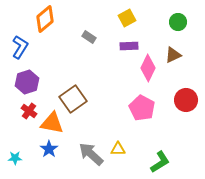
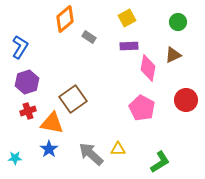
orange diamond: moved 20 px right
pink diamond: rotated 16 degrees counterclockwise
red cross: moved 1 px left; rotated 35 degrees clockwise
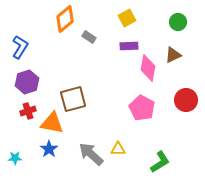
brown square: rotated 20 degrees clockwise
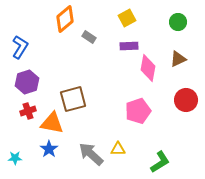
brown triangle: moved 5 px right, 4 px down
pink pentagon: moved 4 px left, 3 px down; rotated 25 degrees clockwise
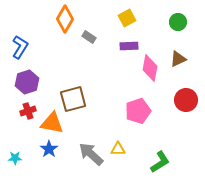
orange diamond: rotated 20 degrees counterclockwise
pink diamond: moved 2 px right
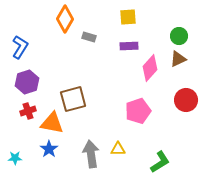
yellow square: moved 1 px right, 1 px up; rotated 24 degrees clockwise
green circle: moved 1 px right, 14 px down
gray rectangle: rotated 16 degrees counterclockwise
pink diamond: rotated 32 degrees clockwise
gray arrow: rotated 40 degrees clockwise
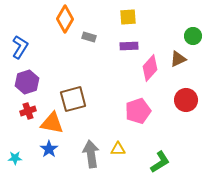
green circle: moved 14 px right
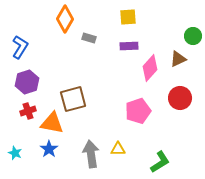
gray rectangle: moved 1 px down
red circle: moved 6 px left, 2 px up
cyan star: moved 5 px up; rotated 24 degrees clockwise
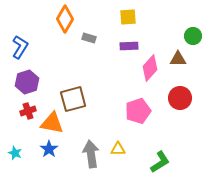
brown triangle: rotated 24 degrees clockwise
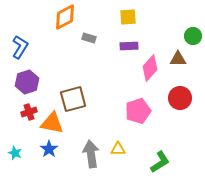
orange diamond: moved 2 px up; rotated 32 degrees clockwise
red cross: moved 1 px right, 1 px down
